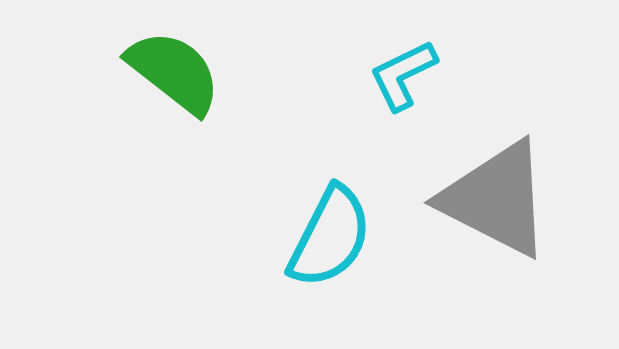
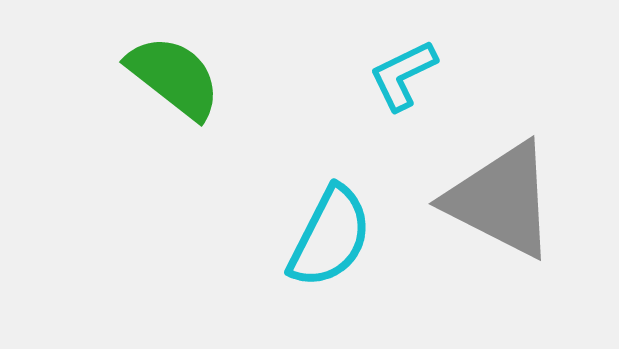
green semicircle: moved 5 px down
gray triangle: moved 5 px right, 1 px down
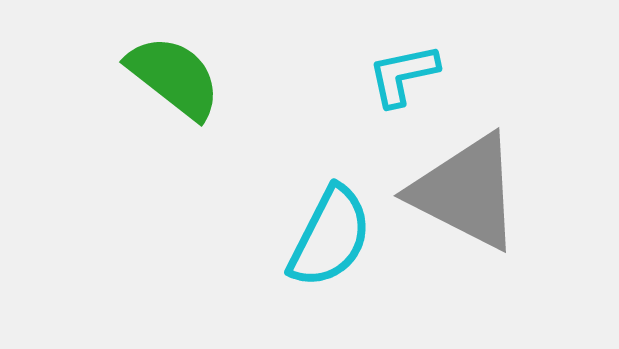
cyan L-shape: rotated 14 degrees clockwise
gray triangle: moved 35 px left, 8 px up
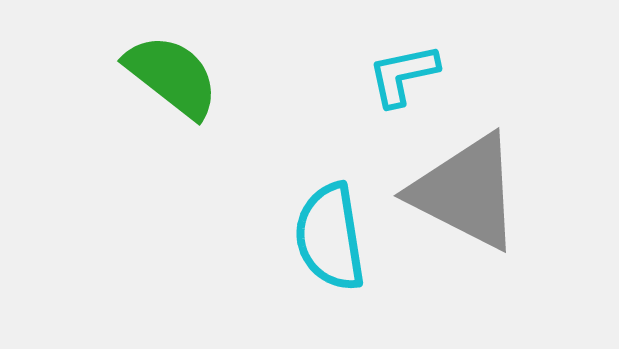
green semicircle: moved 2 px left, 1 px up
cyan semicircle: rotated 144 degrees clockwise
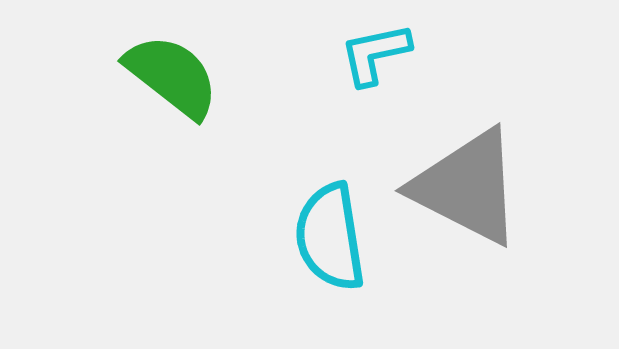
cyan L-shape: moved 28 px left, 21 px up
gray triangle: moved 1 px right, 5 px up
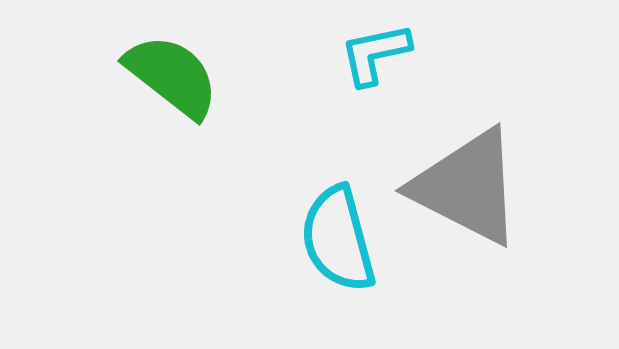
cyan semicircle: moved 8 px right, 2 px down; rotated 6 degrees counterclockwise
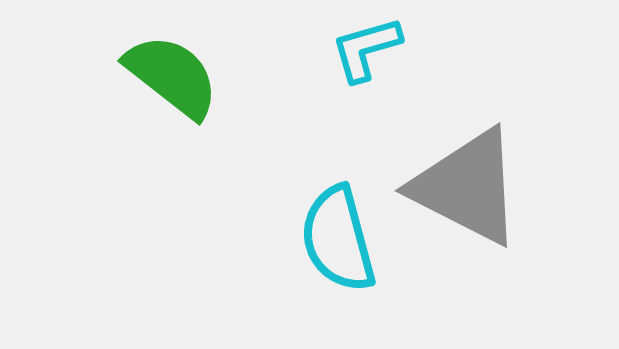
cyan L-shape: moved 9 px left, 5 px up; rotated 4 degrees counterclockwise
